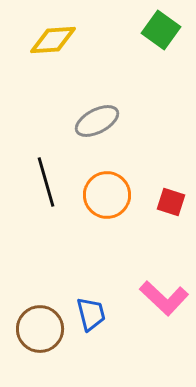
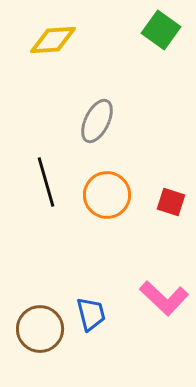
gray ellipse: rotated 36 degrees counterclockwise
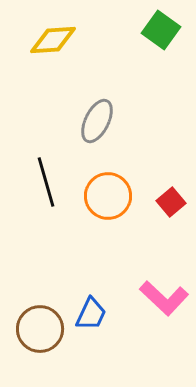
orange circle: moved 1 px right, 1 px down
red square: rotated 32 degrees clockwise
blue trapezoid: rotated 39 degrees clockwise
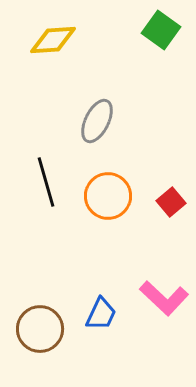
blue trapezoid: moved 10 px right
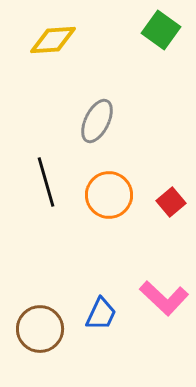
orange circle: moved 1 px right, 1 px up
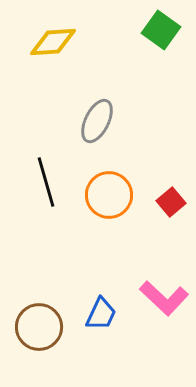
yellow diamond: moved 2 px down
brown circle: moved 1 px left, 2 px up
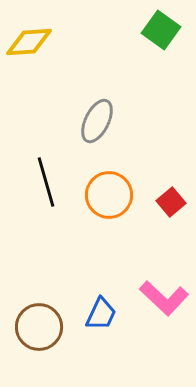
yellow diamond: moved 24 px left
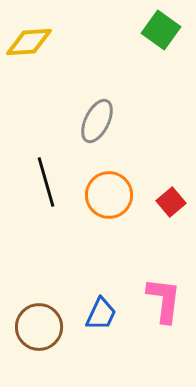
pink L-shape: moved 2 px down; rotated 126 degrees counterclockwise
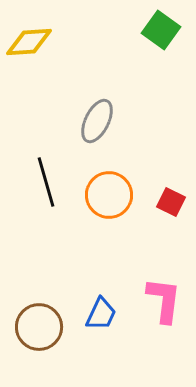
red square: rotated 24 degrees counterclockwise
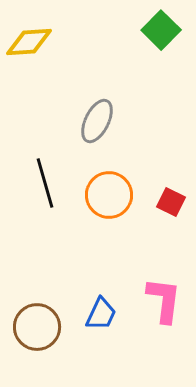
green square: rotated 9 degrees clockwise
black line: moved 1 px left, 1 px down
brown circle: moved 2 px left
